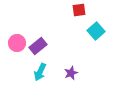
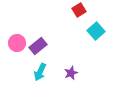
red square: rotated 24 degrees counterclockwise
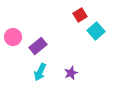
red square: moved 1 px right, 5 px down
pink circle: moved 4 px left, 6 px up
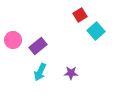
pink circle: moved 3 px down
purple star: rotated 24 degrees clockwise
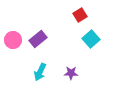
cyan square: moved 5 px left, 8 px down
purple rectangle: moved 7 px up
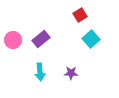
purple rectangle: moved 3 px right
cyan arrow: rotated 30 degrees counterclockwise
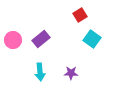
cyan square: moved 1 px right; rotated 12 degrees counterclockwise
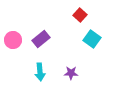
red square: rotated 16 degrees counterclockwise
